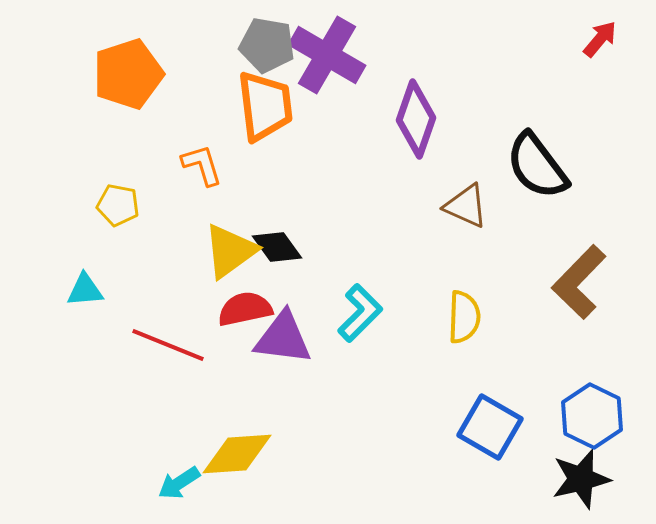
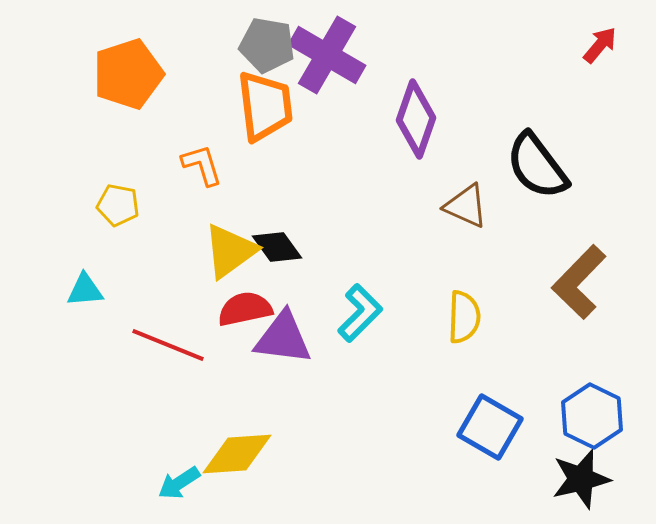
red arrow: moved 6 px down
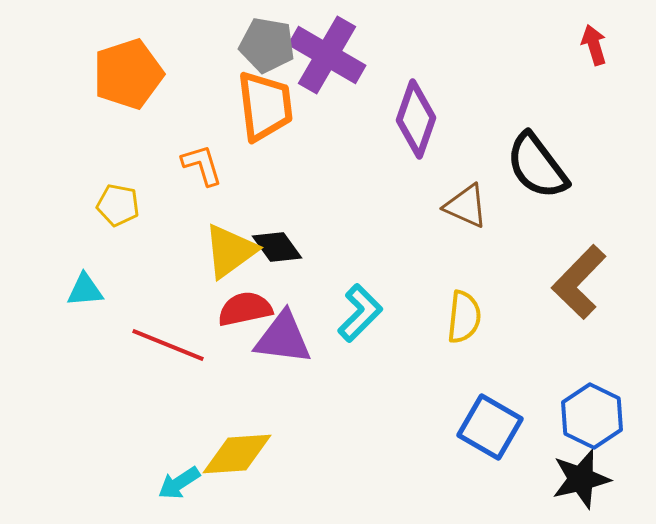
red arrow: moved 6 px left; rotated 57 degrees counterclockwise
yellow semicircle: rotated 4 degrees clockwise
